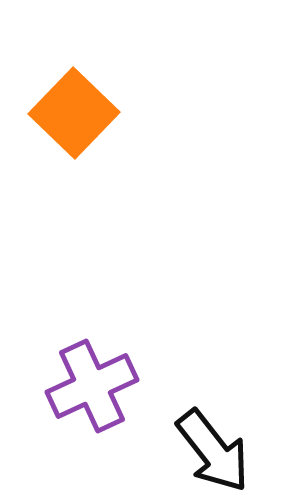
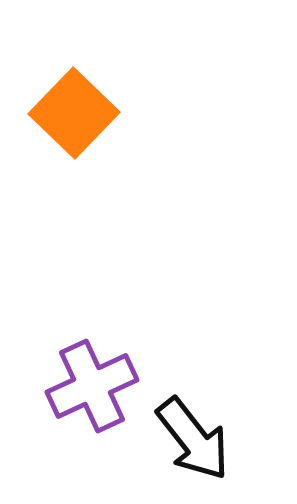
black arrow: moved 20 px left, 12 px up
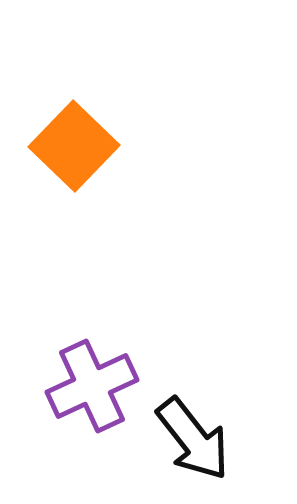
orange square: moved 33 px down
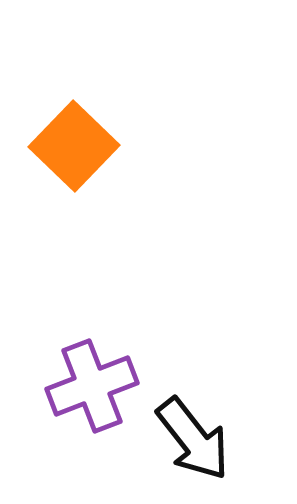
purple cross: rotated 4 degrees clockwise
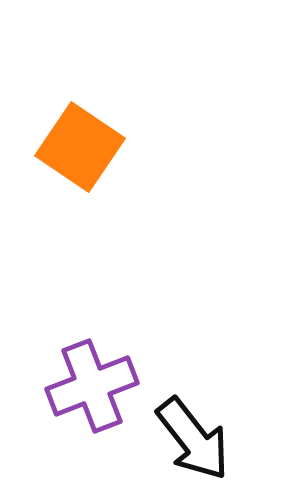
orange square: moved 6 px right, 1 px down; rotated 10 degrees counterclockwise
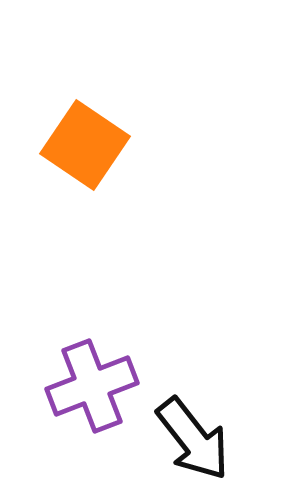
orange square: moved 5 px right, 2 px up
